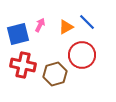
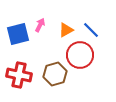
blue line: moved 4 px right, 8 px down
orange triangle: moved 3 px down
red circle: moved 2 px left
red cross: moved 4 px left, 10 px down
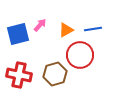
pink arrow: rotated 16 degrees clockwise
blue line: moved 2 px right, 1 px up; rotated 54 degrees counterclockwise
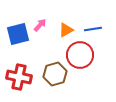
red cross: moved 2 px down
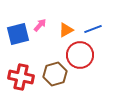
blue line: rotated 12 degrees counterclockwise
red cross: moved 2 px right
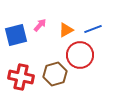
blue square: moved 2 px left, 1 px down
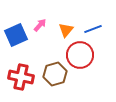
orange triangle: rotated 21 degrees counterclockwise
blue square: rotated 10 degrees counterclockwise
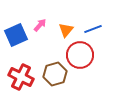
red cross: rotated 15 degrees clockwise
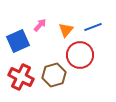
blue line: moved 2 px up
blue square: moved 2 px right, 6 px down
brown hexagon: moved 1 px left, 1 px down
